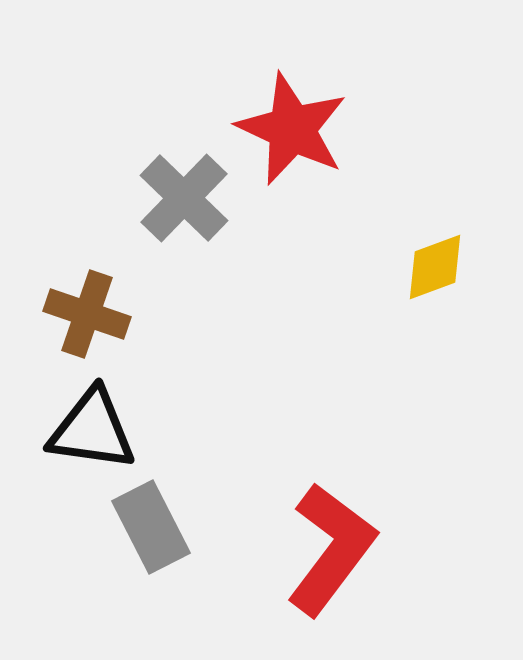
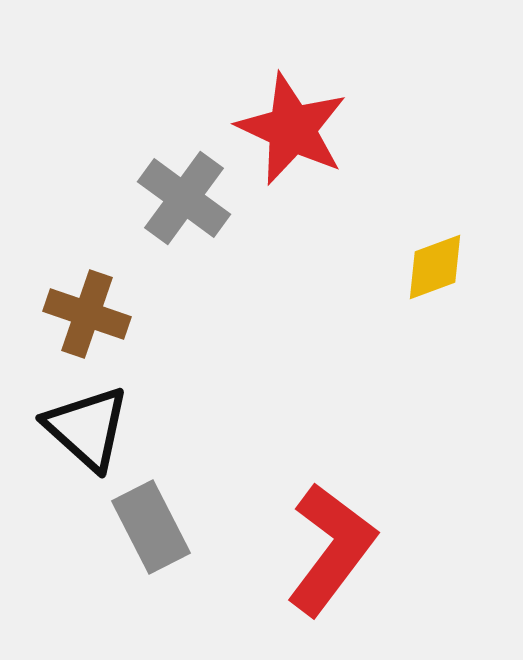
gray cross: rotated 8 degrees counterclockwise
black triangle: moved 5 px left, 2 px up; rotated 34 degrees clockwise
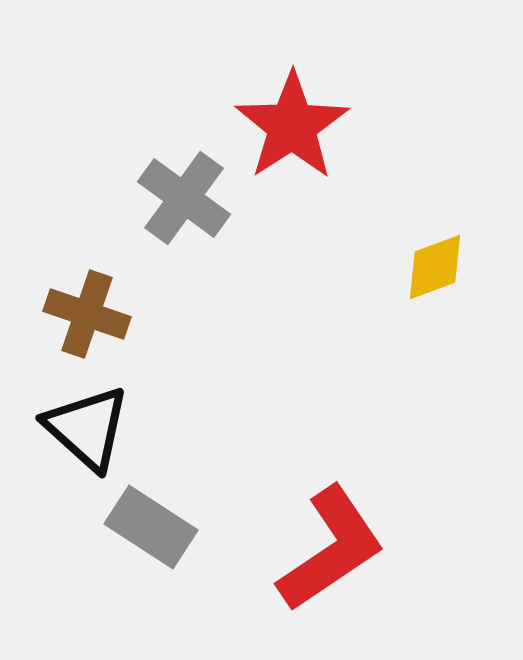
red star: moved 3 px up; rotated 14 degrees clockwise
gray rectangle: rotated 30 degrees counterclockwise
red L-shape: rotated 19 degrees clockwise
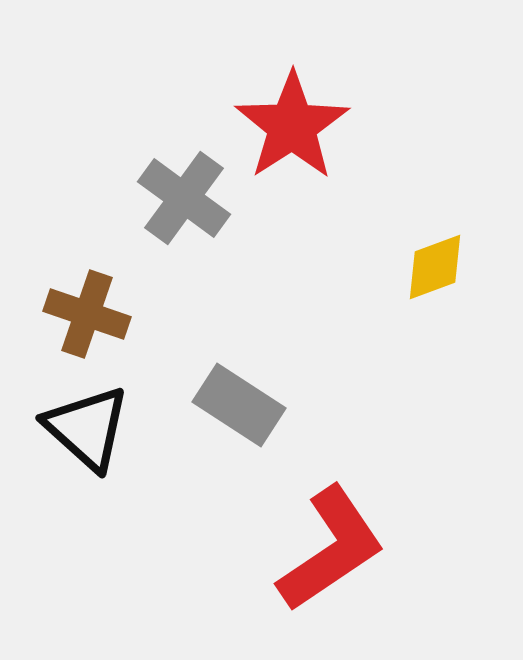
gray rectangle: moved 88 px right, 122 px up
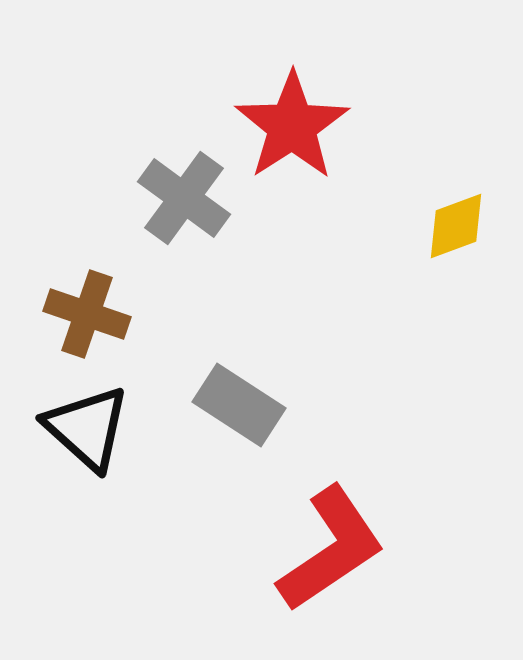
yellow diamond: moved 21 px right, 41 px up
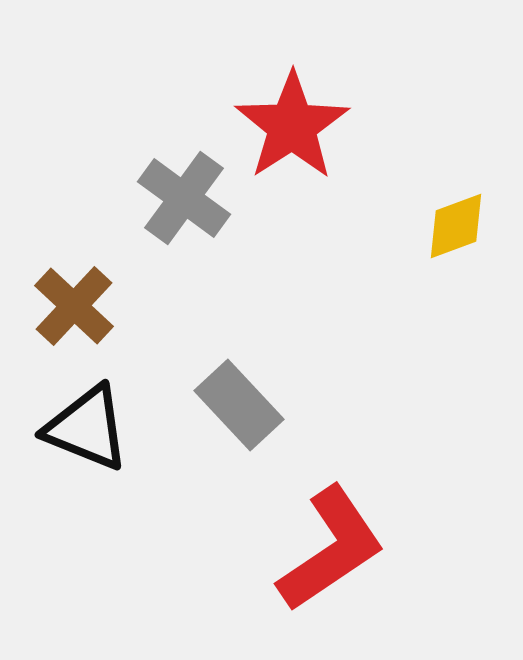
brown cross: moved 13 px left, 8 px up; rotated 24 degrees clockwise
gray rectangle: rotated 14 degrees clockwise
black triangle: rotated 20 degrees counterclockwise
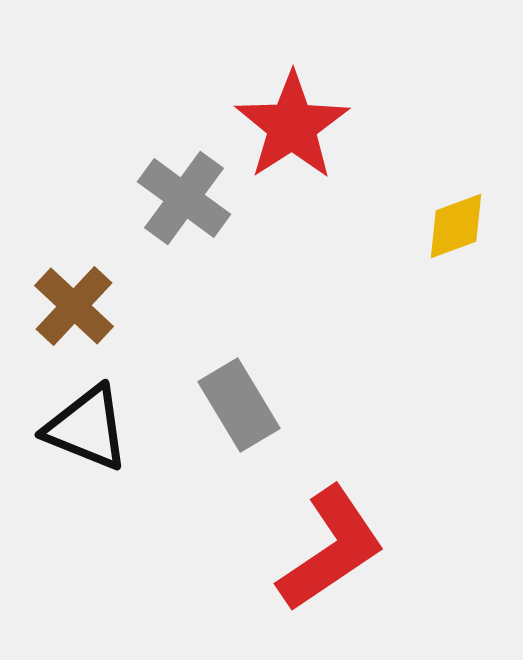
gray rectangle: rotated 12 degrees clockwise
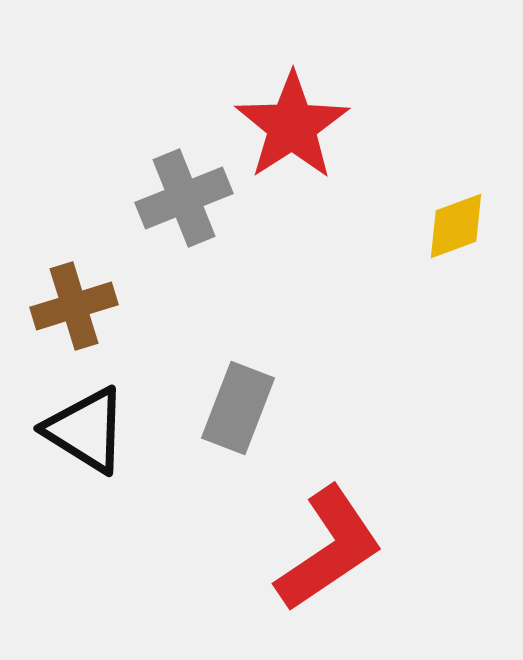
gray cross: rotated 32 degrees clockwise
brown cross: rotated 30 degrees clockwise
gray rectangle: moved 1 px left, 3 px down; rotated 52 degrees clockwise
black triangle: moved 1 px left, 2 px down; rotated 10 degrees clockwise
red L-shape: moved 2 px left
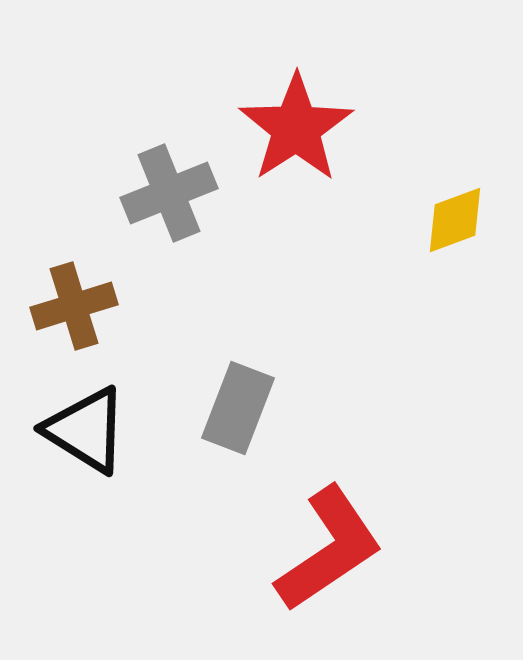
red star: moved 4 px right, 2 px down
gray cross: moved 15 px left, 5 px up
yellow diamond: moved 1 px left, 6 px up
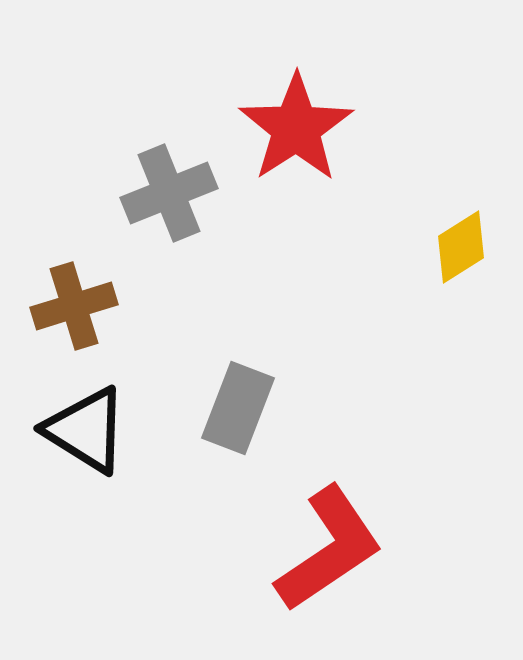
yellow diamond: moved 6 px right, 27 px down; rotated 12 degrees counterclockwise
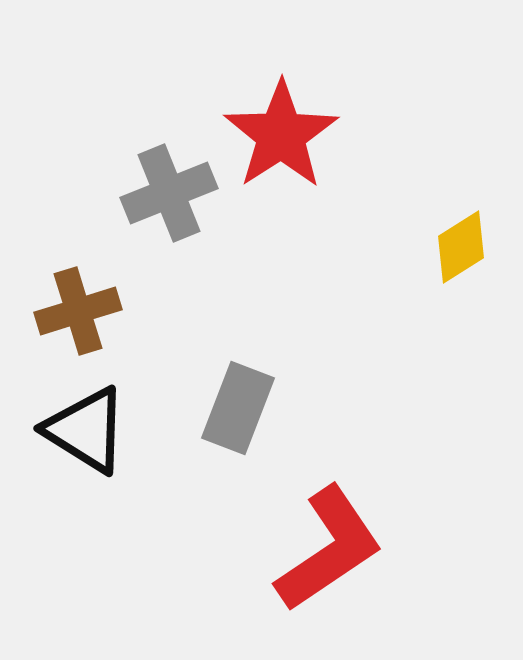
red star: moved 15 px left, 7 px down
brown cross: moved 4 px right, 5 px down
